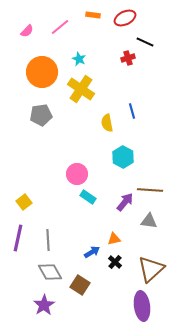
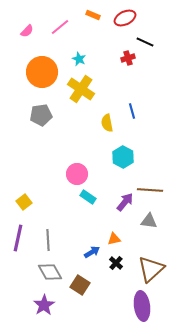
orange rectangle: rotated 16 degrees clockwise
black cross: moved 1 px right, 1 px down
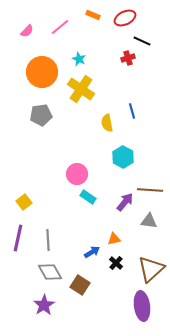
black line: moved 3 px left, 1 px up
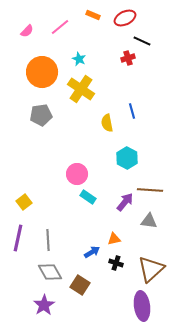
cyan hexagon: moved 4 px right, 1 px down
black cross: rotated 24 degrees counterclockwise
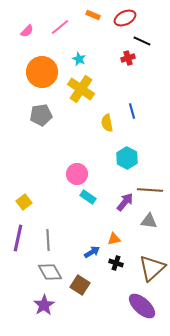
brown triangle: moved 1 px right, 1 px up
purple ellipse: rotated 40 degrees counterclockwise
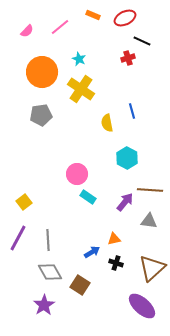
purple line: rotated 16 degrees clockwise
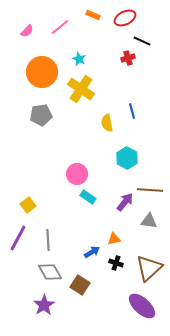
yellow square: moved 4 px right, 3 px down
brown triangle: moved 3 px left
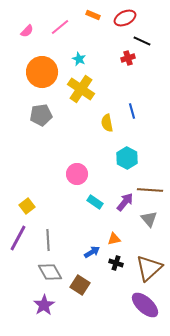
cyan rectangle: moved 7 px right, 5 px down
yellow square: moved 1 px left, 1 px down
gray triangle: moved 2 px up; rotated 42 degrees clockwise
purple ellipse: moved 3 px right, 1 px up
